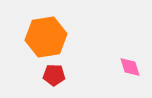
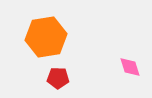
red pentagon: moved 4 px right, 3 px down
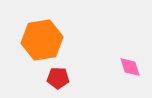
orange hexagon: moved 4 px left, 3 px down
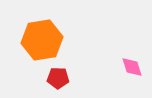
pink diamond: moved 2 px right
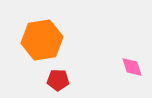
red pentagon: moved 2 px down
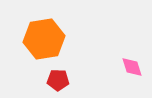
orange hexagon: moved 2 px right, 1 px up
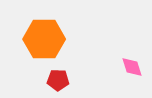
orange hexagon: rotated 9 degrees clockwise
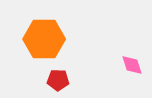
pink diamond: moved 2 px up
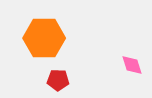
orange hexagon: moved 1 px up
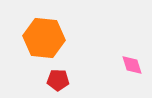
orange hexagon: rotated 6 degrees clockwise
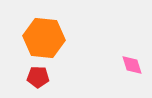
red pentagon: moved 20 px left, 3 px up
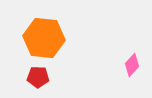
pink diamond: rotated 60 degrees clockwise
